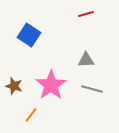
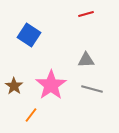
brown star: rotated 18 degrees clockwise
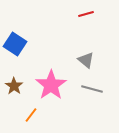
blue square: moved 14 px left, 9 px down
gray triangle: rotated 42 degrees clockwise
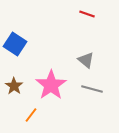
red line: moved 1 px right; rotated 35 degrees clockwise
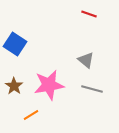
red line: moved 2 px right
pink star: moved 2 px left; rotated 24 degrees clockwise
orange line: rotated 21 degrees clockwise
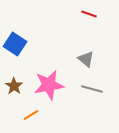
gray triangle: moved 1 px up
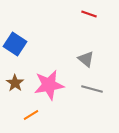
brown star: moved 1 px right, 3 px up
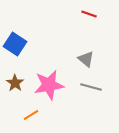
gray line: moved 1 px left, 2 px up
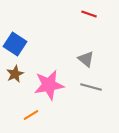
brown star: moved 9 px up; rotated 12 degrees clockwise
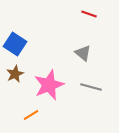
gray triangle: moved 3 px left, 6 px up
pink star: rotated 12 degrees counterclockwise
